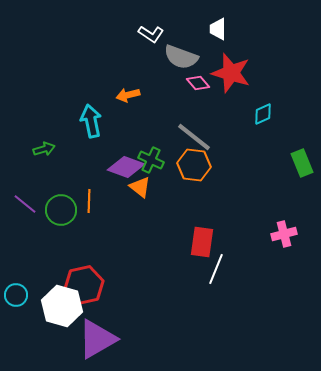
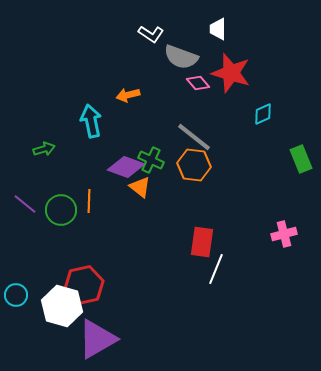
green rectangle: moved 1 px left, 4 px up
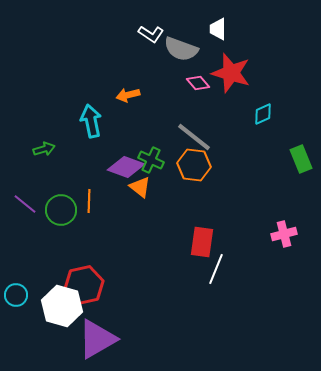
gray semicircle: moved 8 px up
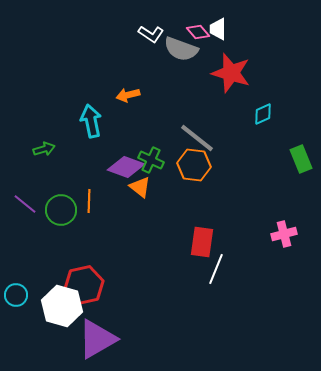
pink diamond: moved 51 px up
gray line: moved 3 px right, 1 px down
